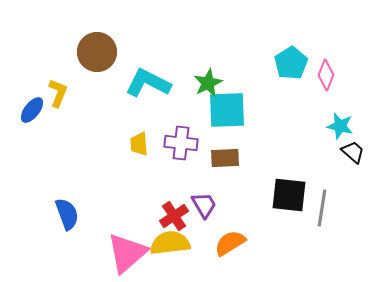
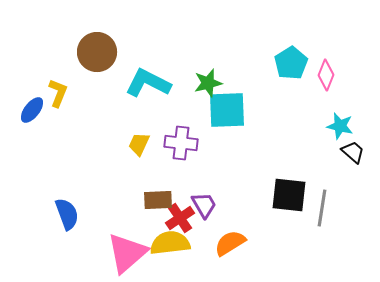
green star: rotated 12 degrees clockwise
yellow trapezoid: rotated 30 degrees clockwise
brown rectangle: moved 67 px left, 42 px down
red cross: moved 6 px right, 2 px down
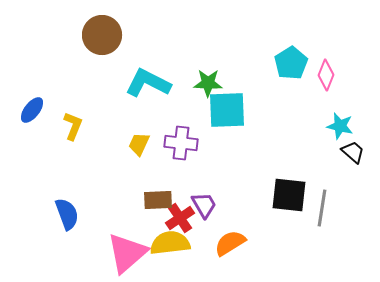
brown circle: moved 5 px right, 17 px up
green star: rotated 16 degrees clockwise
yellow L-shape: moved 15 px right, 33 px down
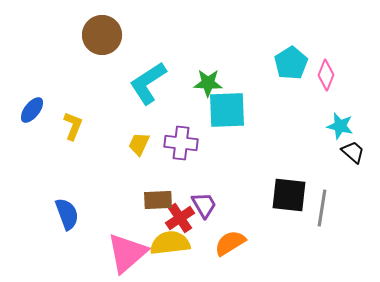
cyan L-shape: rotated 60 degrees counterclockwise
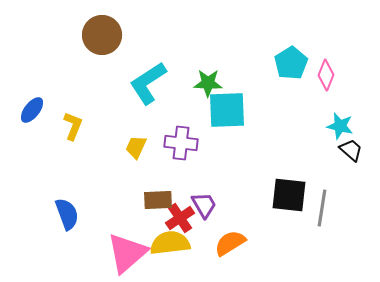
yellow trapezoid: moved 3 px left, 3 px down
black trapezoid: moved 2 px left, 2 px up
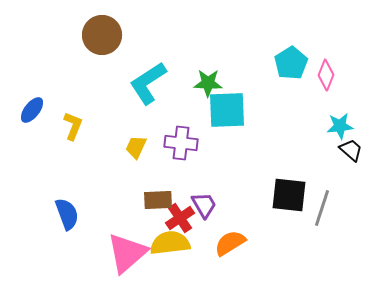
cyan star: rotated 20 degrees counterclockwise
gray line: rotated 9 degrees clockwise
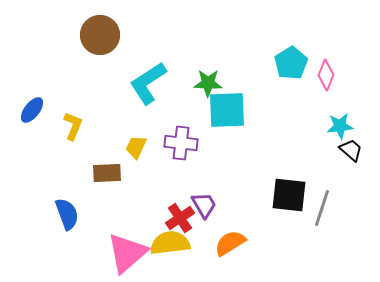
brown circle: moved 2 px left
brown rectangle: moved 51 px left, 27 px up
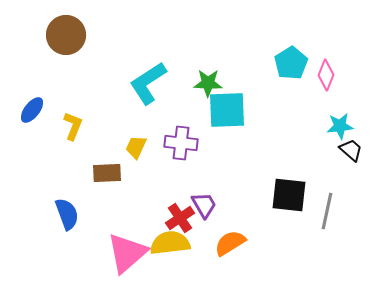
brown circle: moved 34 px left
gray line: moved 5 px right, 3 px down; rotated 6 degrees counterclockwise
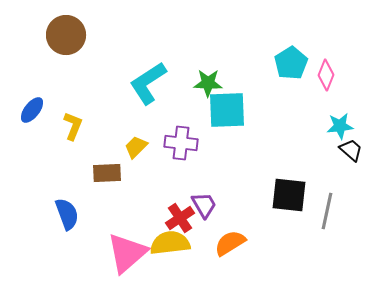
yellow trapezoid: rotated 20 degrees clockwise
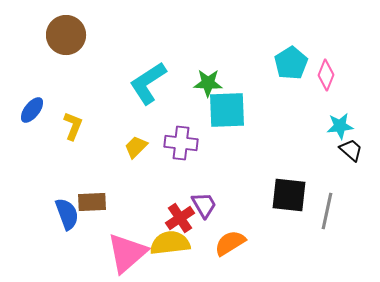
brown rectangle: moved 15 px left, 29 px down
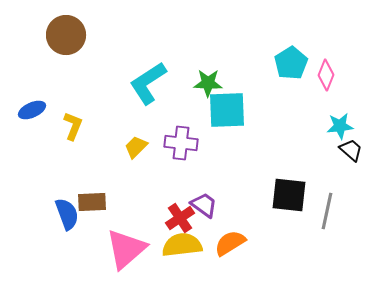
blue ellipse: rotated 28 degrees clockwise
purple trapezoid: rotated 24 degrees counterclockwise
yellow semicircle: moved 12 px right, 2 px down
pink triangle: moved 1 px left, 4 px up
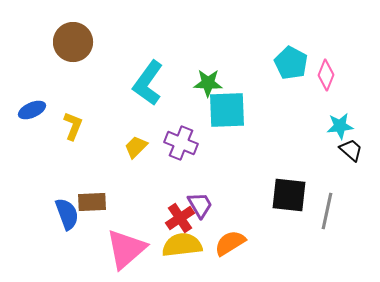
brown circle: moved 7 px right, 7 px down
cyan pentagon: rotated 12 degrees counterclockwise
cyan L-shape: rotated 21 degrees counterclockwise
purple cross: rotated 16 degrees clockwise
purple trapezoid: moved 4 px left; rotated 24 degrees clockwise
